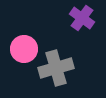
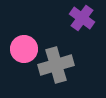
gray cross: moved 3 px up
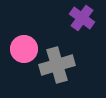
gray cross: moved 1 px right
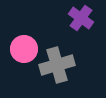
purple cross: moved 1 px left
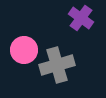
pink circle: moved 1 px down
